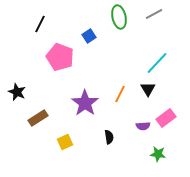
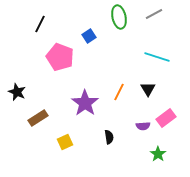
cyan line: moved 6 px up; rotated 65 degrees clockwise
orange line: moved 1 px left, 2 px up
green star: rotated 28 degrees clockwise
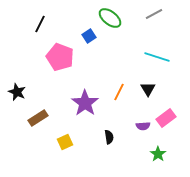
green ellipse: moved 9 px left, 1 px down; rotated 40 degrees counterclockwise
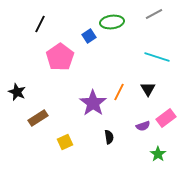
green ellipse: moved 2 px right, 4 px down; rotated 45 degrees counterclockwise
pink pentagon: rotated 16 degrees clockwise
purple star: moved 8 px right
purple semicircle: rotated 16 degrees counterclockwise
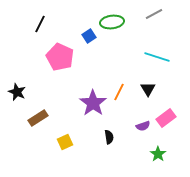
pink pentagon: rotated 12 degrees counterclockwise
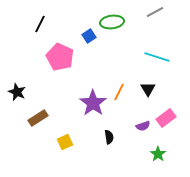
gray line: moved 1 px right, 2 px up
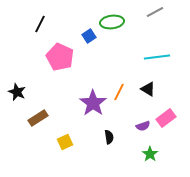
cyan line: rotated 25 degrees counterclockwise
black triangle: rotated 28 degrees counterclockwise
green star: moved 8 px left
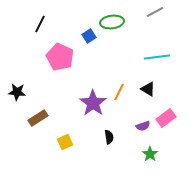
black star: rotated 18 degrees counterclockwise
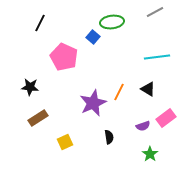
black line: moved 1 px up
blue square: moved 4 px right, 1 px down; rotated 16 degrees counterclockwise
pink pentagon: moved 4 px right
black star: moved 13 px right, 5 px up
purple star: rotated 12 degrees clockwise
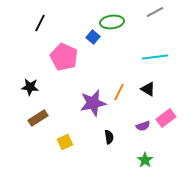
cyan line: moved 2 px left
purple star: rotated 12 degrees clockwise
green star: moved 5 px left, 6 px down
